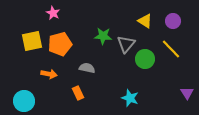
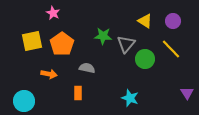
orange pentagon: moved 2 px right; rotated 20 degrees counterclockwise
orange rectangle: rotated 24 degrees clockwise
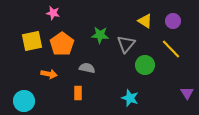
pink star: rotated 16 degrees counterclockwise
green star: moved 3 px left, 1 px up
green circle: moved 6 px down
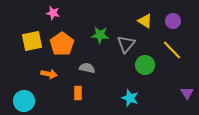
yellow line: moved 1 px right, 1 px down
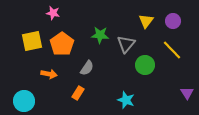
yellow triangle: moved 1 px right; rotated 35 degrees clockwise
gray semicircle: rotated 112 degrees clockwise
orange rectangle: rotated 32 degrees clockwise
cyan star: moved 4 px left, 2 px down
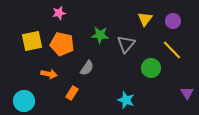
pink star: moved 6 px right; rotated 24 degrees counterclockwise
yellow triangle: moved 1 px left, 2 px up
orange pentagon: rotated 25 degrees counterclockwise
green circle: moved 6 px right, 3 px down
orange rectangle: moved 6 px left
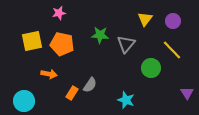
gray semicircle: moved 3 px right, 17 px down
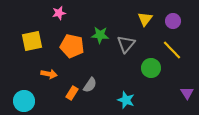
orange pentagon: moved 10 px right, 2 px down
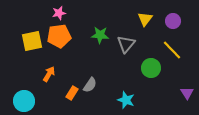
orange pentagon: moved 13 px left, 10 px up; rotated 20 degrees counterclockwise
orange arrow: rotated 70 degrees counterclockwise
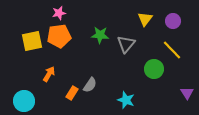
green circle: moved 3 px right, 1 px down
